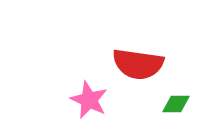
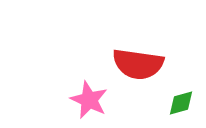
green diamond: moved 5 px right, 1 px up; rotated 16 degrees counterclockwise
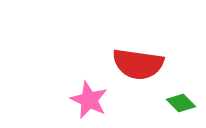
green diamond: rotated 60 degrees clockwise
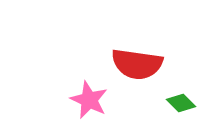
red semicircle: moved 1 px left
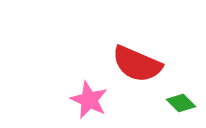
red semicircle: rotated 15 degrees clockwise
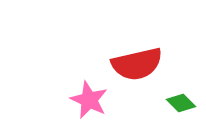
red semicircle: rotated 36 degrees counterclockwise
